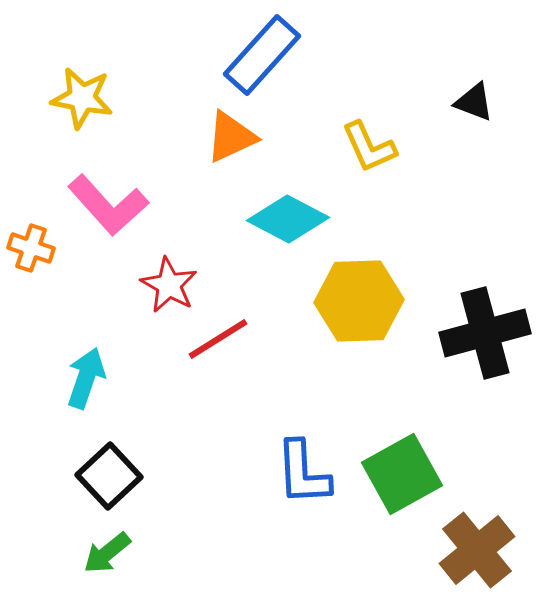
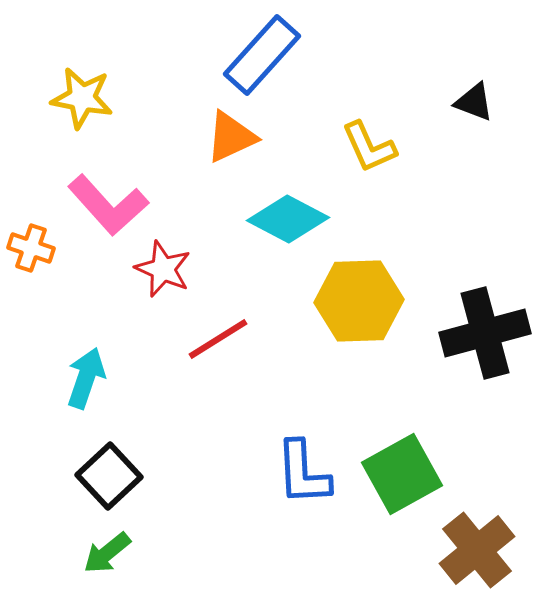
red star: moved 6 px left, 16 px up; rotated 6 degrees counterclockwise
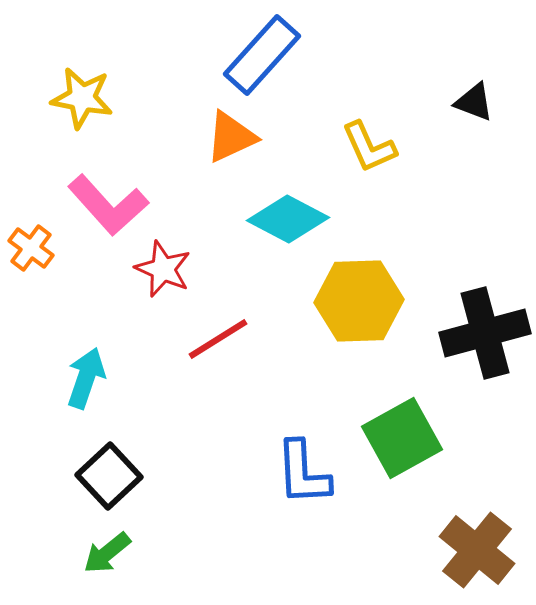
orange cross: rotated 18 degrees clockwise
green square: moved 36 px up
brown cross: rotated 12 degrees counterclockwise
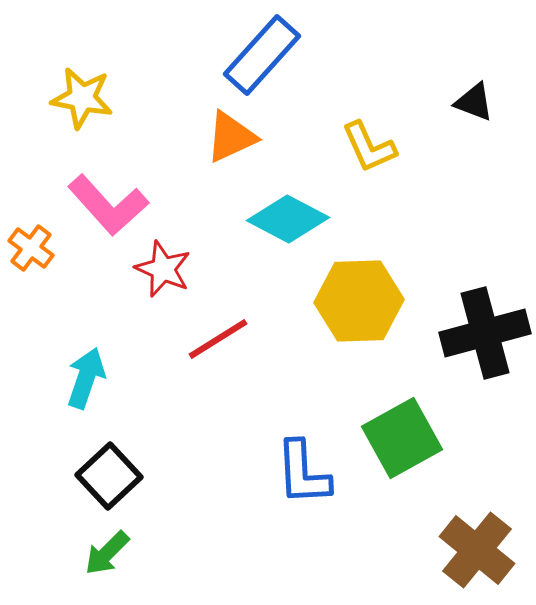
green arrow: rotated 6 degrees counterclockwise
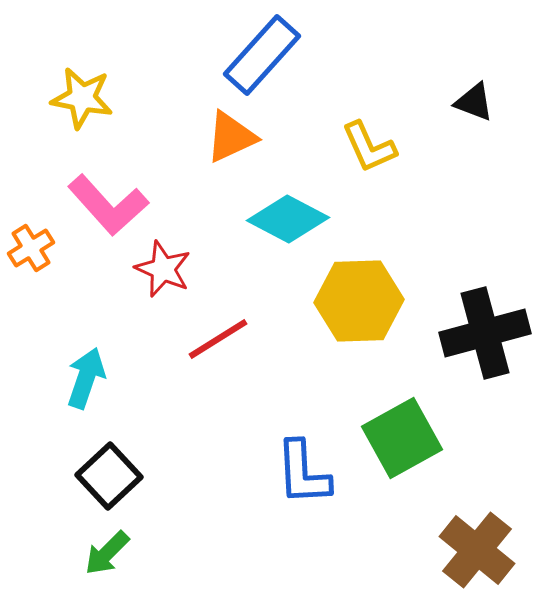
orange cross: rotated 21 degrees clockwise
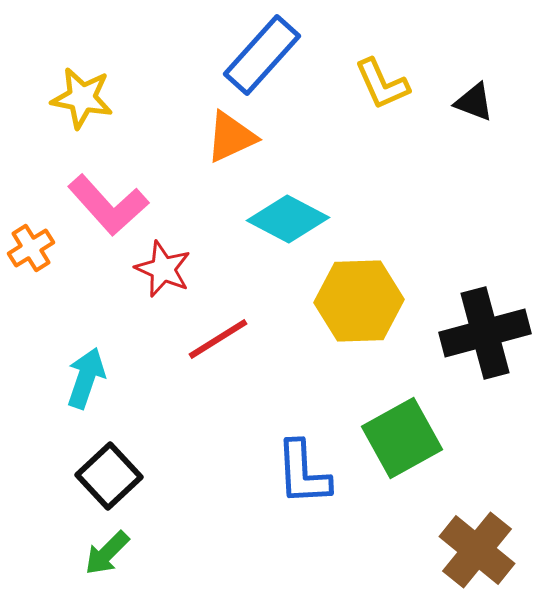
yellow L-shape: moved 13 px right, 63 px up
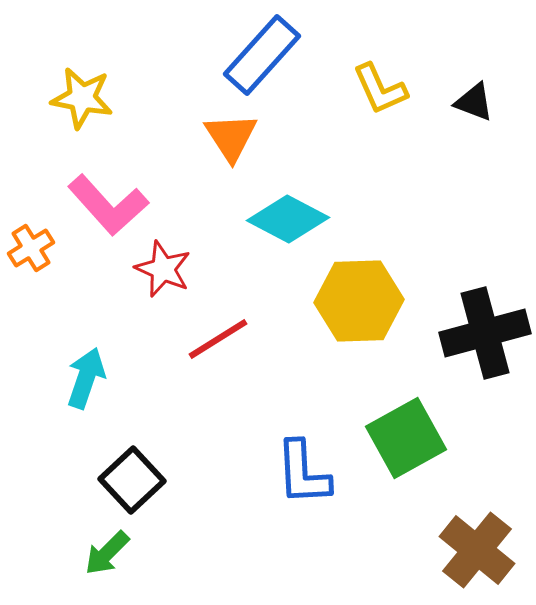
yellow L-shape: moved 2 px left, 5 px down
orange triangle: rotated 38 degrees counterclockwise
green square: moved 4 px right
black square: moved 23 px right, 4 px down
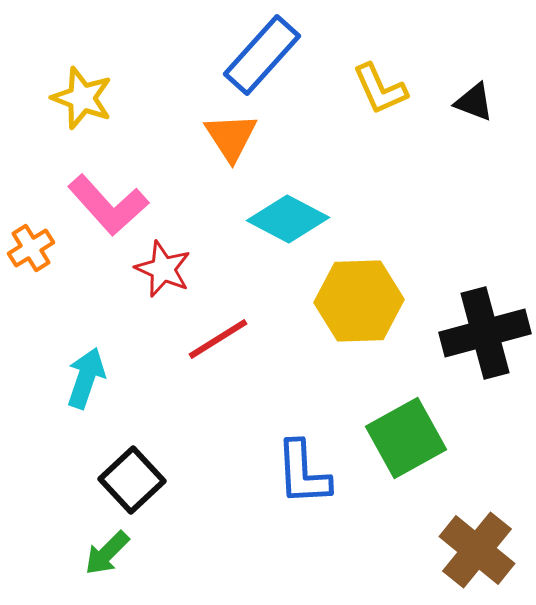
yellow star: rotated 10 degrees clockwise
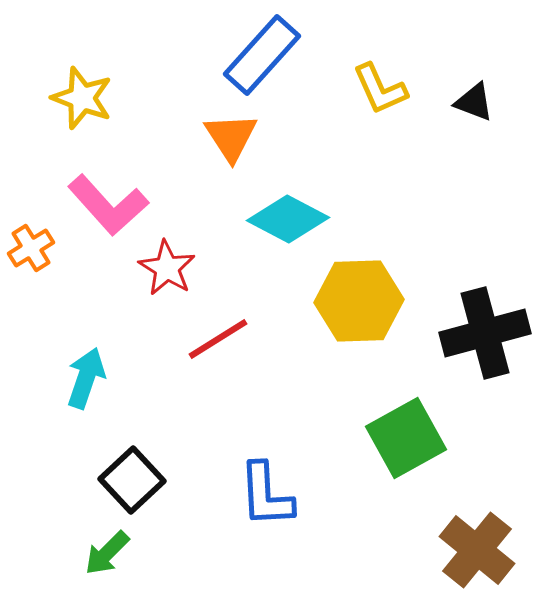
red star: moved 4 px right, 1 px up; rotated 8 degrees clockwise
blue L-shape: moved 37 px left, 22 px down
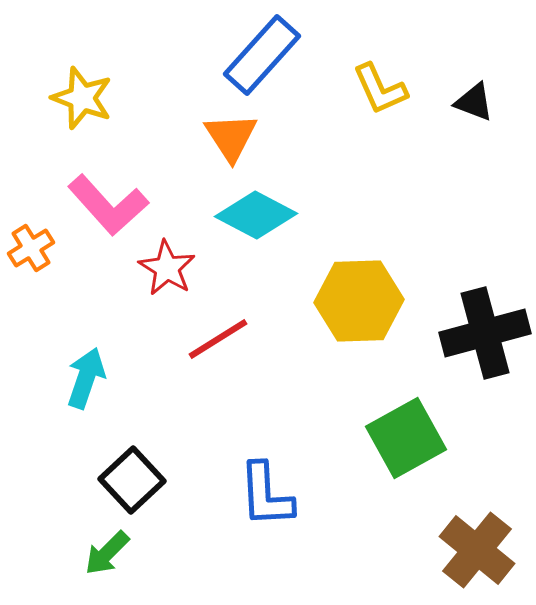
cyan diamond: moved 32 px left, 4 px up
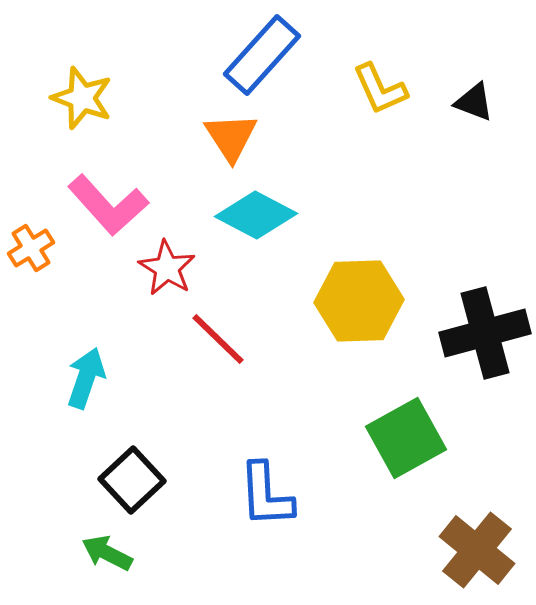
red line: rotated 76 degrees clockwise
green arrow: rotated 72 degrees clockwise
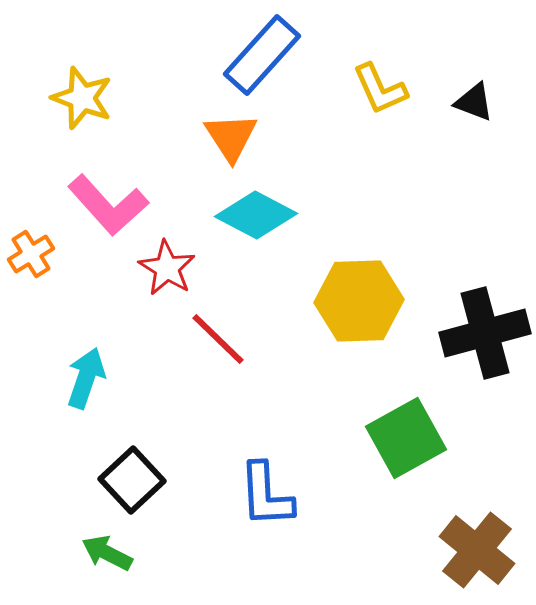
orange cross: moved 6 px down
